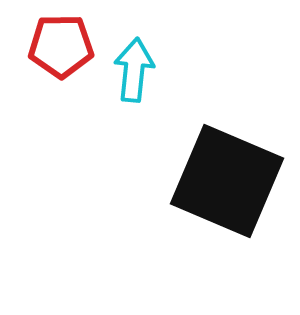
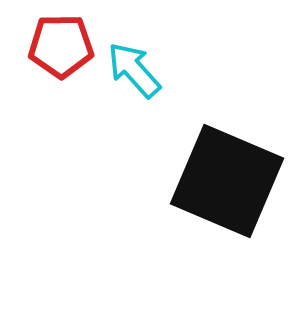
cyan arrow: rotated 48 degrees counterclockwise
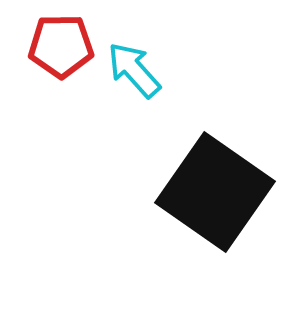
black square: moved 12 px left, 11 px down; rotated 12 degrees clockwise
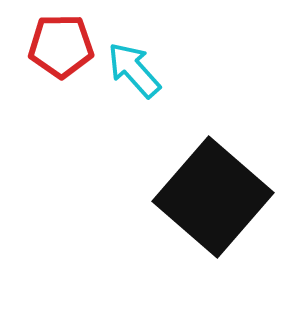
black square: moved 2 px left, 5 px down; rotated 6 degrees clockwise
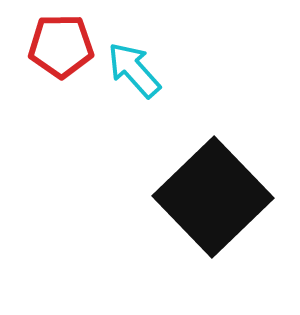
black square: rotated 5 degrees clockwise
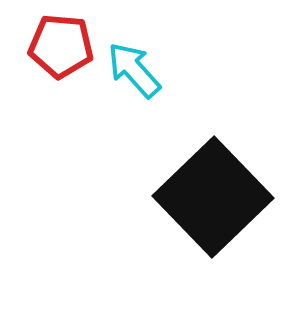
red pentagon: rotated 6 degrees clockwise
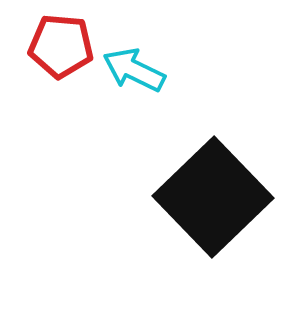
cyan arrow: rotated 22 degrees counterclockwise
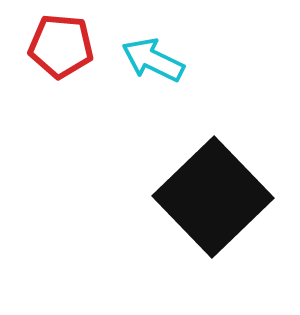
cyan arrow: moved 19 px right, 10 px up
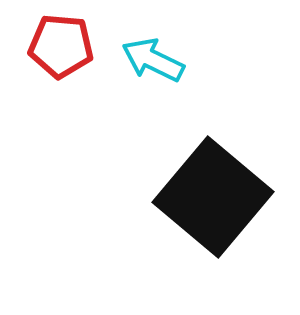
black square: rotated 6 degrees counterclockwise
